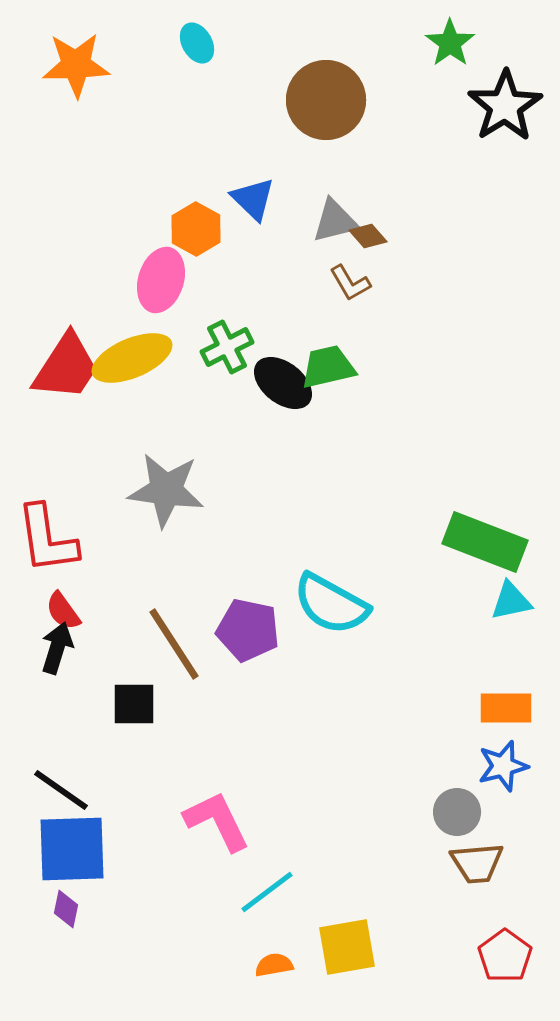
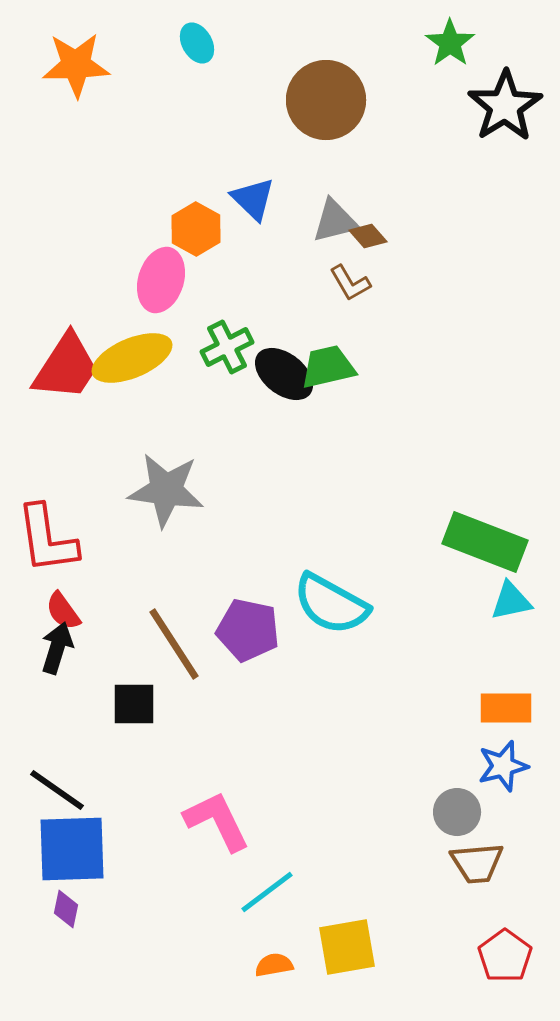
black ellipse: moved 1 px right, 9 px up
black line: moved 4 px left
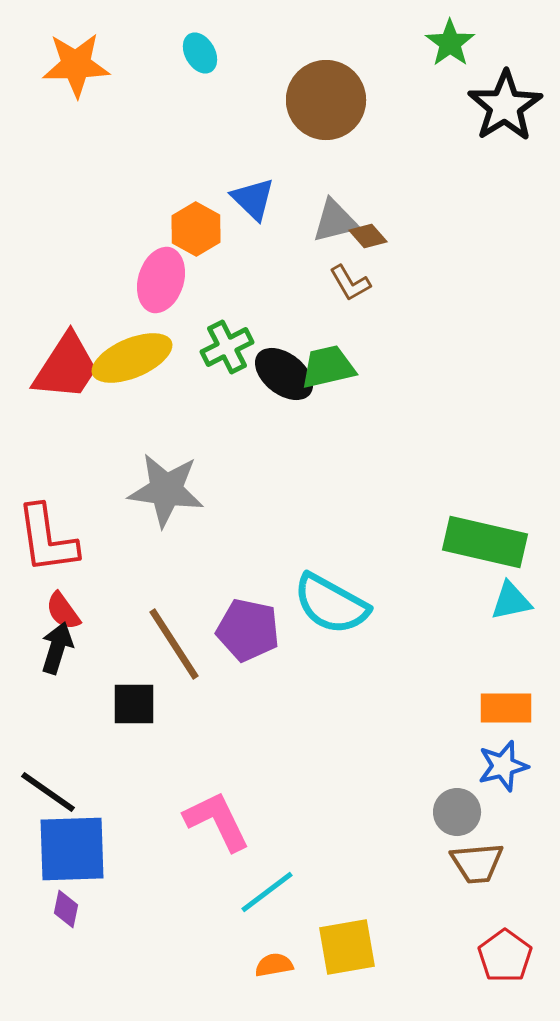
cyan ellipse: moved 3 px right, 10 px down
green rectangle: rotated 8 degrees counterclockwise
black line: moved 9 px left, 2 px down
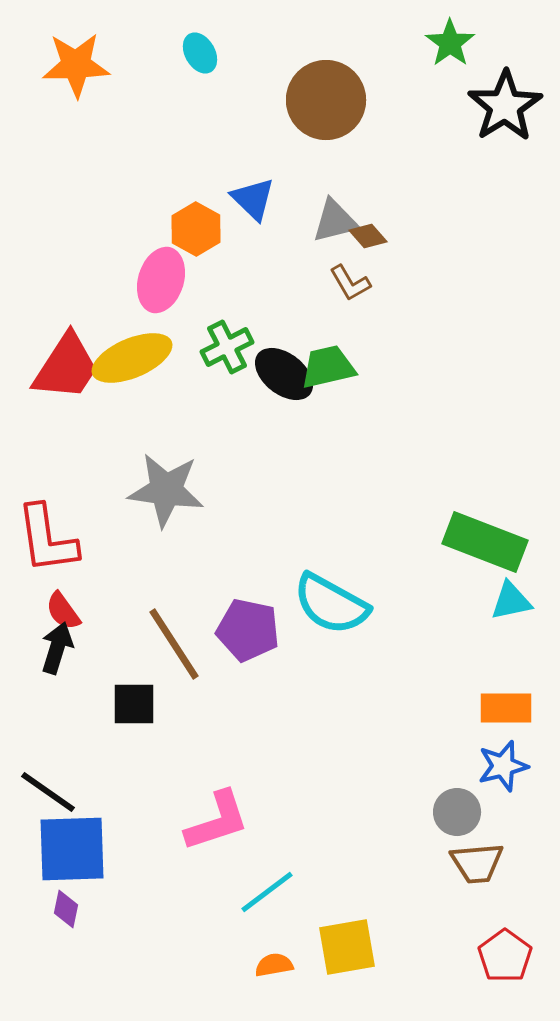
green rectangle: rotated 8 degrees clockwise
pink L-shape: rotated 98 degrees clockwise
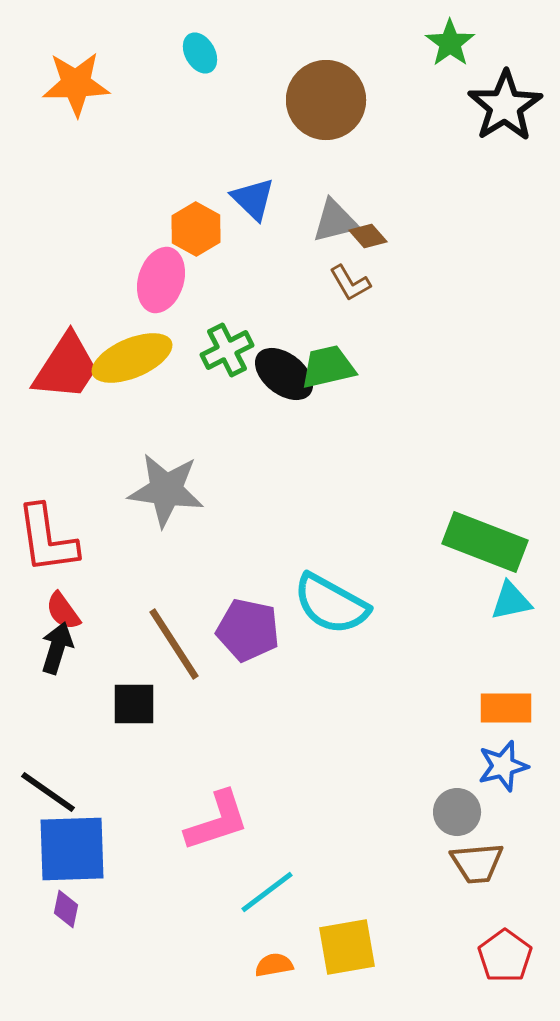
orange star: moved 19 px down
green cross: moved 3 px down
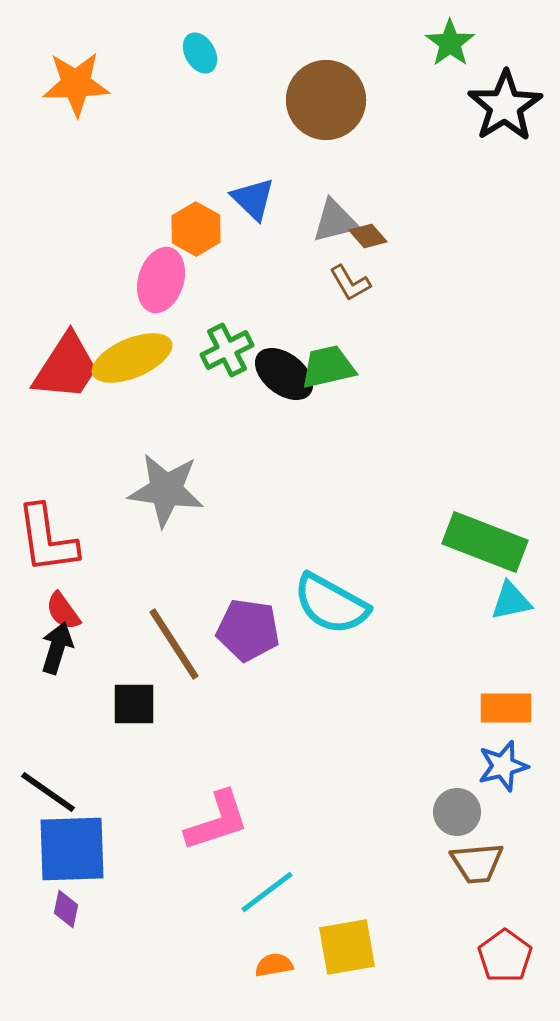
purple pentagon: rotated 4 degrees counterclockwise
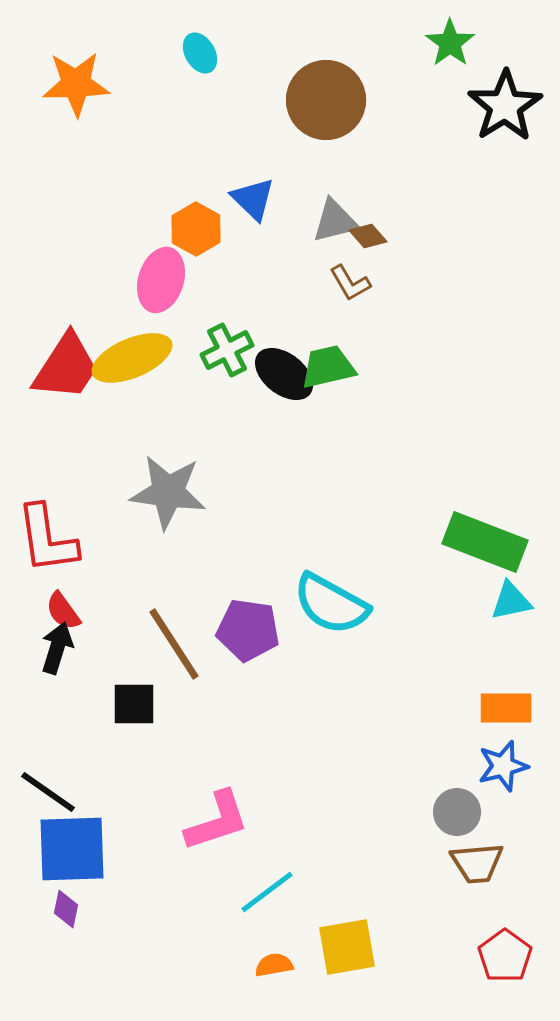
gray star: moved 2 px right, 2 px down
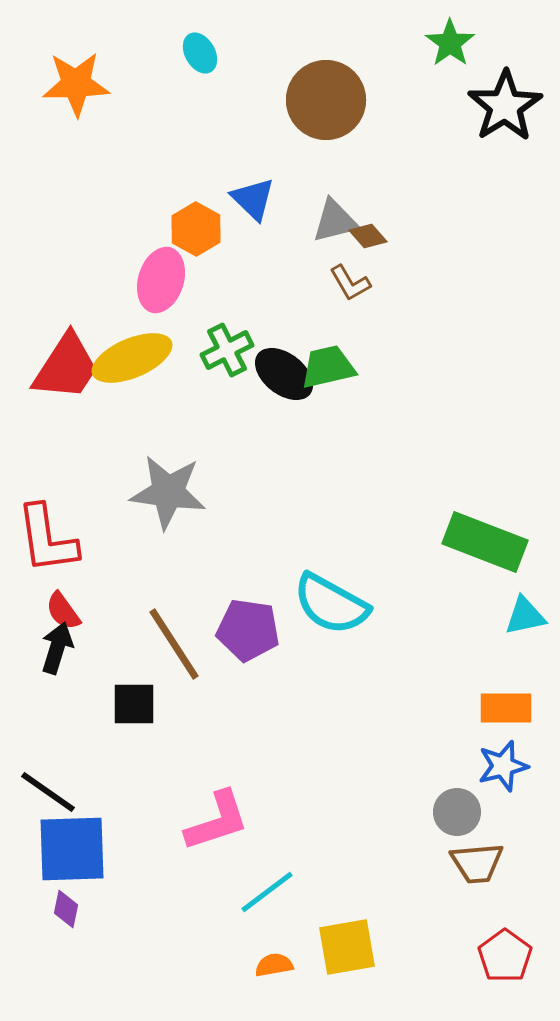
cyan triangle: moved 14 px right, 15 px down
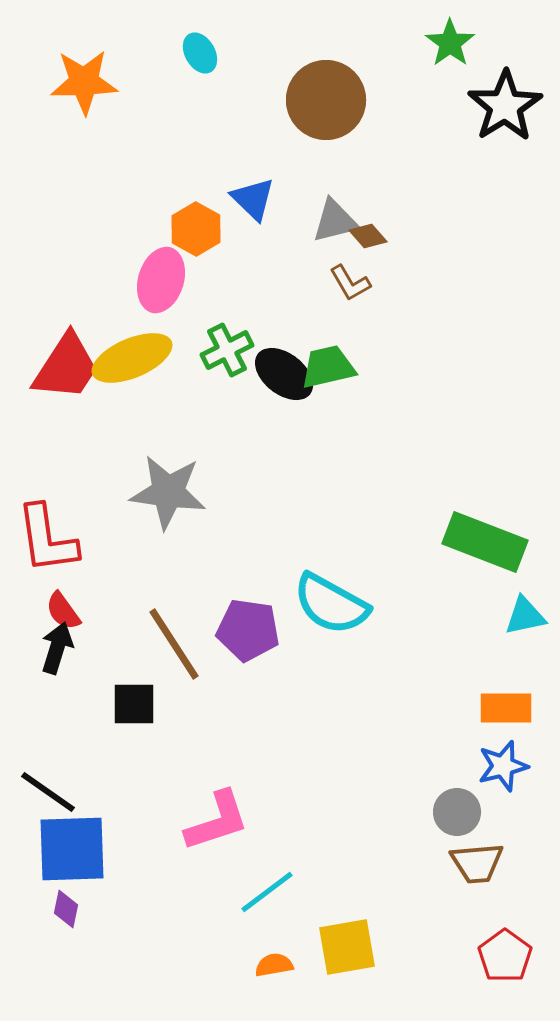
orange star: moved 8 px right, 2 px up
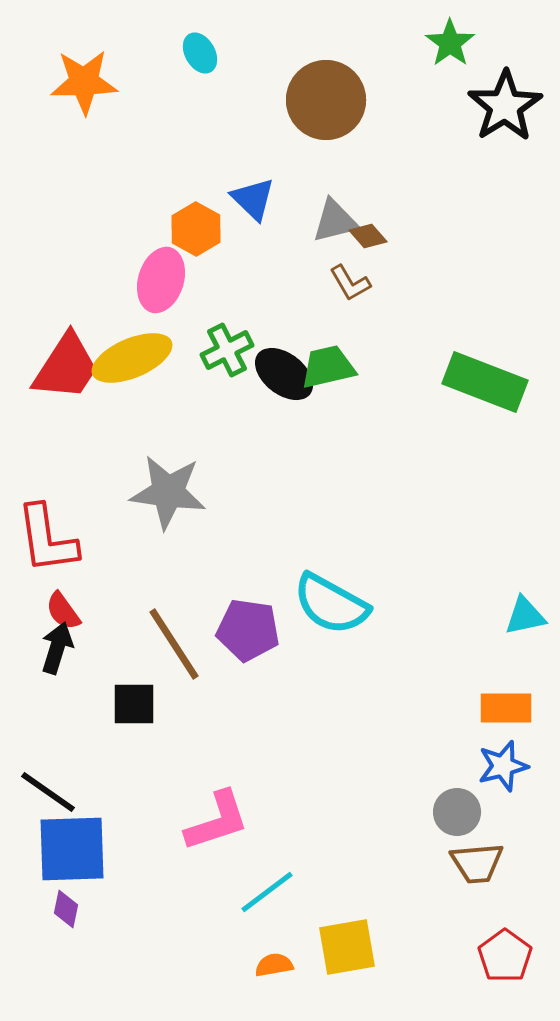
green rectangle: moved 160 px up
